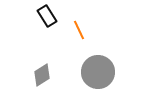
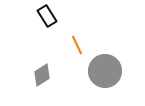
orange line: moved 2 px left, 15 px down
gray circle: moved 7 px right, 1 px up
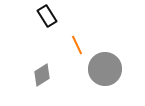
gray circle: moved 2 px up
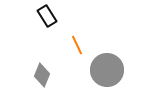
gray circle: moved 2 px right, 1 px down
gray diamond: rotated 35 degrees counterclockwise
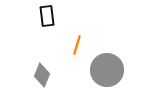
black rectangle: rotated 25 degrees clockwise
orange line: rotated 42 degrees clockwise
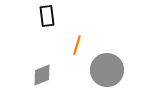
gray diamond: rotated 45 degrees clockwise
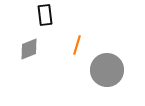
black rectangle: moved 2 px left, 1 px up
gray diamond: moved 13 px left, 26 px up
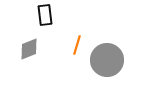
gray circle: moved 10 px up
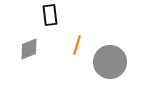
black rectangle: moved 5 px right
gray circle: moved 3 px right, 2 px down
